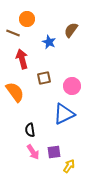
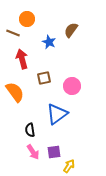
blue triangle: moved 7 px left; rotated 10 degrees counterclockwise
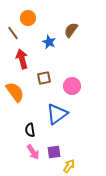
orange circle: moved 1 px right, 1 px up
brown line: rotated 32 degrees clockwise
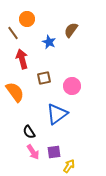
orange circle: moved 1 px left, 1 px down
black semicircle: moved 1 px left, 2 px down; rotated 24 degrees counterclockwise
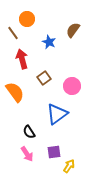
brown semicircle: moved 2 px right
brown square: rotated 24 degrees counterclockwise
pink arrow: moved 6 px left, 2 px down
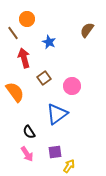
brown semicircle: moved 14 px right
red arrow: moved 2 px right, 1 px up
purple square: moved 1 px right
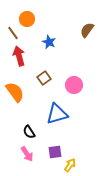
red arrow: moved 5 px left, 2 px up
pink circle: moved 2 px right, 1 px up
blue triangle: rotated 20 degrees clockwise
yellow arrow: moved 1 px right, 1 px up
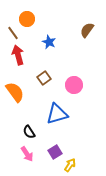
red arrow: moved 1 px left, 1 px up
purple square: rotated 24 degrees counterclockwise
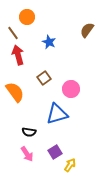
orange circle: moved 2 px up
pink circle: moved 3 px left, 4 px down
black semicircle: rotated 48 degrees counterclockwise
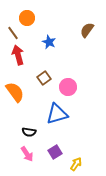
orange circle: moved 1 px down
pink circle: moved 3 px left, 2 px up
yellow arrow: moved 6 px right, 1 px up
